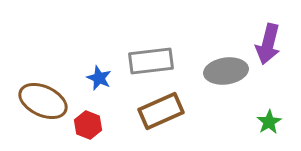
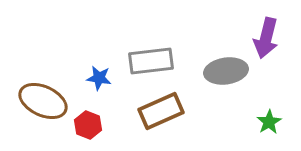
purple arrow: moved 2 px left, 6 px up
blue star: rotated 15 degrees counterclockwise
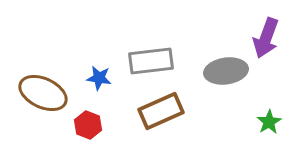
purple arrow: rotated 6 degrees clockwise
brown ellipse: moved 8 px up
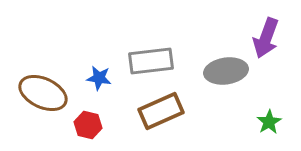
red hexagon: rotated 8 degrees counterclockwise
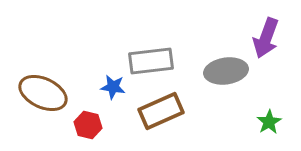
blue star: moved 14 px right, 9 px down
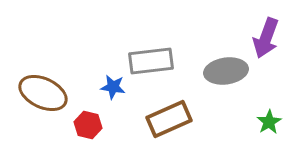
brown rectangle: moved 8 px right, 8 px down
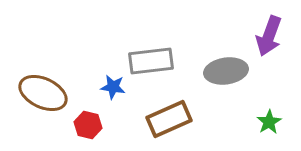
purple arrow: moved 3 px right, 2 px up
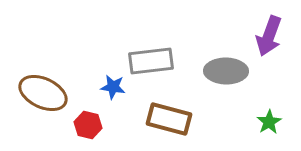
gray ellipse: rotated 9 degrees clockwise
brown rectangle: rotated 39 degrees clockwise
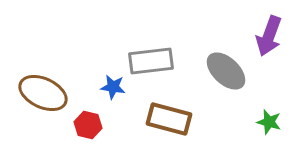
gray ellipse: rotated 42 degrees clockwise
green star: rotated 25 degrees counterclockwise
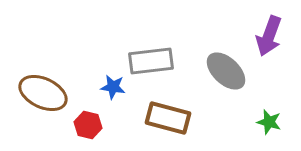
brown rectangle: moved 1 px left, 1 px up
